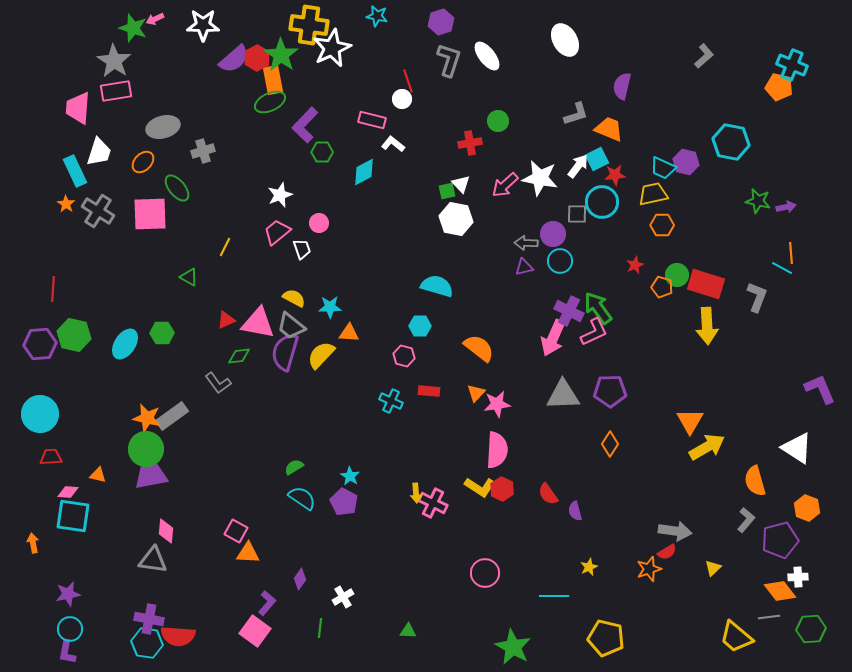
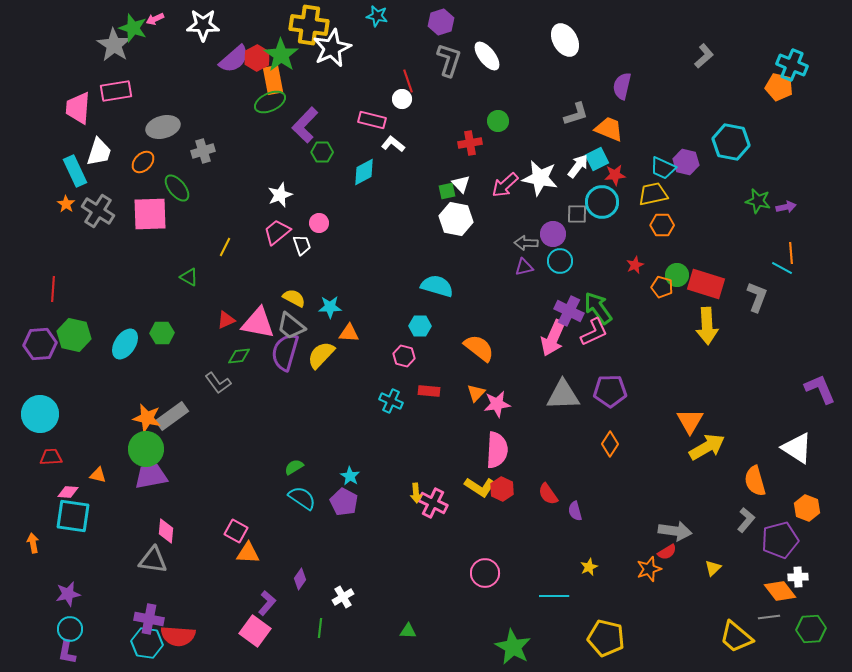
gray star at (114, 61): moved 16 px up
white trapezoid at (302, 249): moved 4 px up
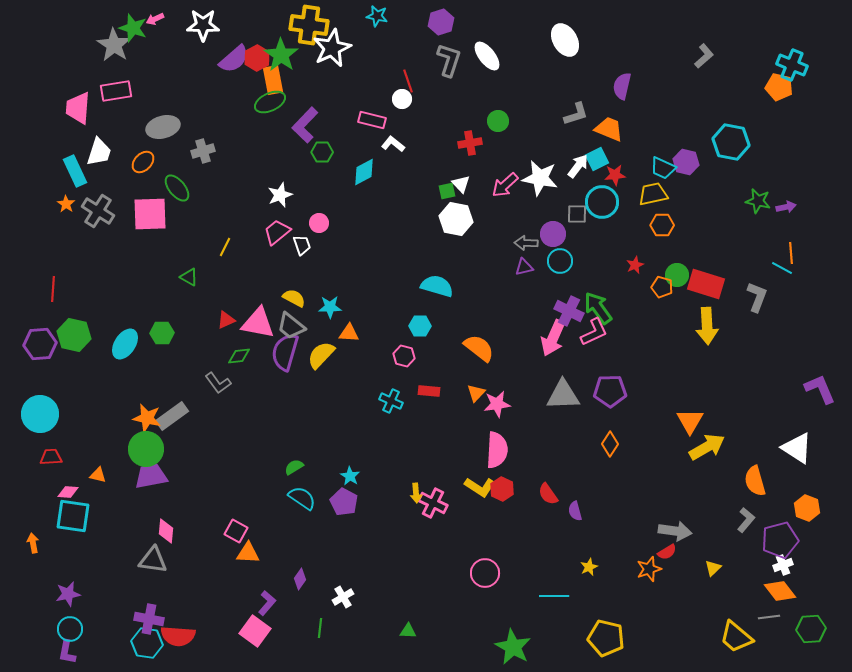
white cross at (798, 577): moved 15 px left, 12 px up; rotated 18 degrees counterclockwise
